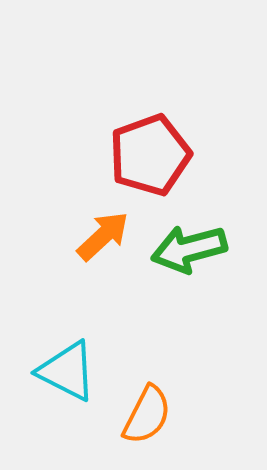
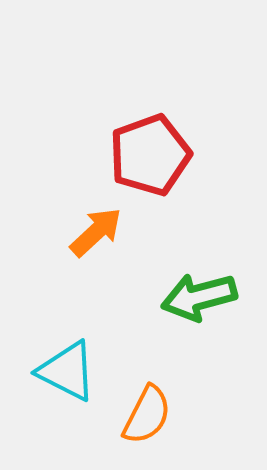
orange arrow: moved 7 px left, 4 px up
green arrow: moved 10 px right, 48 px down
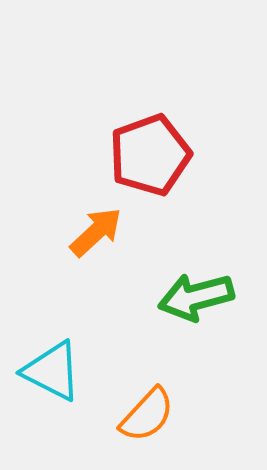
green arrow: moved 3 px left
cyan triangle: moved 15 px left
orange semicircle: rotated 16 degrees clockwise
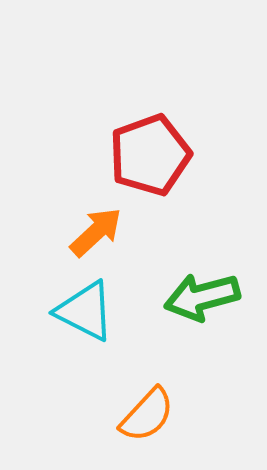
green arrow: moved 6 px right
cyan triangle: moved 33 px right, 60 px up
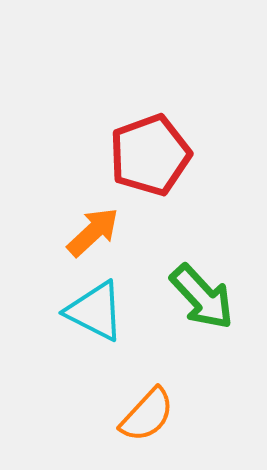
orange arrow: moved 3 px left
green arrow: rotated 118 degrees counterclockwise
cyan triangle: moved 10 px right
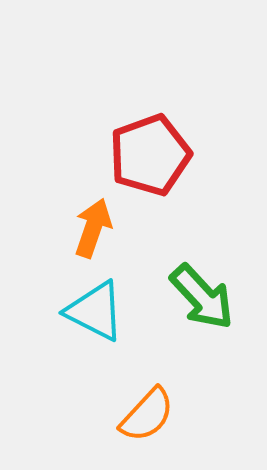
orange arrow: moved 4 px up; rotated 28 degrees counterclockwise
